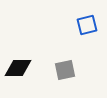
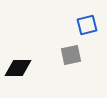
gray square: moved 6 px right, 15 px up
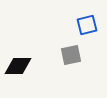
black diamond: moved 2 px up
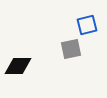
gray square: moved 6 px up
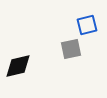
black diamond: rotated 12 degrees counterclockwise
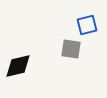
gray square: rotated 20 degrees clockwise
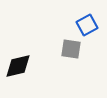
blue square: rotated 15 degrees counterclockwise
